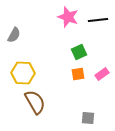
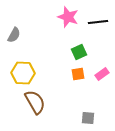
black line: moved 2 px down
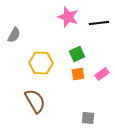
black line: moved 1 px right, 1 px down
green square: moved 2 px left, 2 px down
yellow hexagon: moved 18 px right, 10 px up
brown semicircle: moved 1 px up
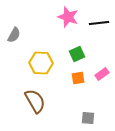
orange square: moved 4 px down
